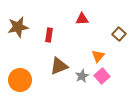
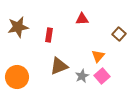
orange circle: moved 3 px left, 3 px up
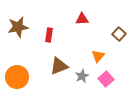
pink square: moved 4 px right, 3 px down
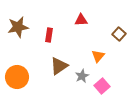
red triangle: moved 1 px left, 1 px down
brown triangle: rotated 12 degrees counterclockwise
pink square: moved 4 px left, 7 px down
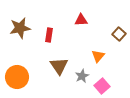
brown star: moved 2 px right, 1 px down
brown triangle: rotated 30 degrees counterclockwise
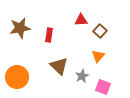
brown square: moved 19 px left, 3 px up
brown triangle: rotated 12 degrees counterclockwise
pink square: moved 1 px right, 1 px down; rotated 28 degrees counterclockwise
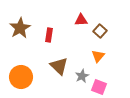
brown star: rotated 20 degrees counterclockwise
orange circle: moved 4 px right
pink square: moved 4 px left
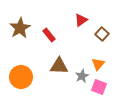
red triangle: rotated 32 degrees counterclockwise
brown square: moved 2 px right, 3 px down
red rectangle: rotated 48 degrees counterclockwise
orange triangle: moved 8 px down
brown triangle: rotated 42 degrees counterclockwise
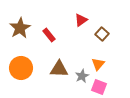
brown triangle: moved 3 px down
orange circle: moved 9 px up
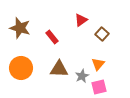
brown star: rotated 25 degrees counterclockwise
red rectangle: moved 3 px right, 2 px down
pink square: rotated 35 degrees counterclockwise
